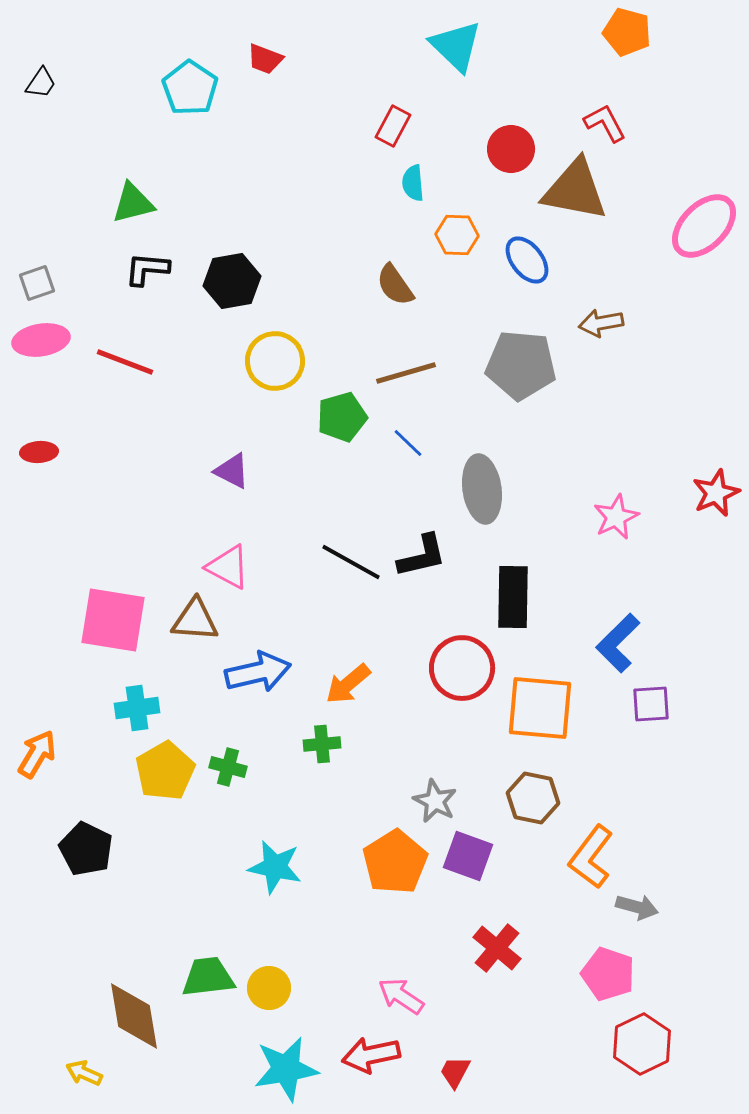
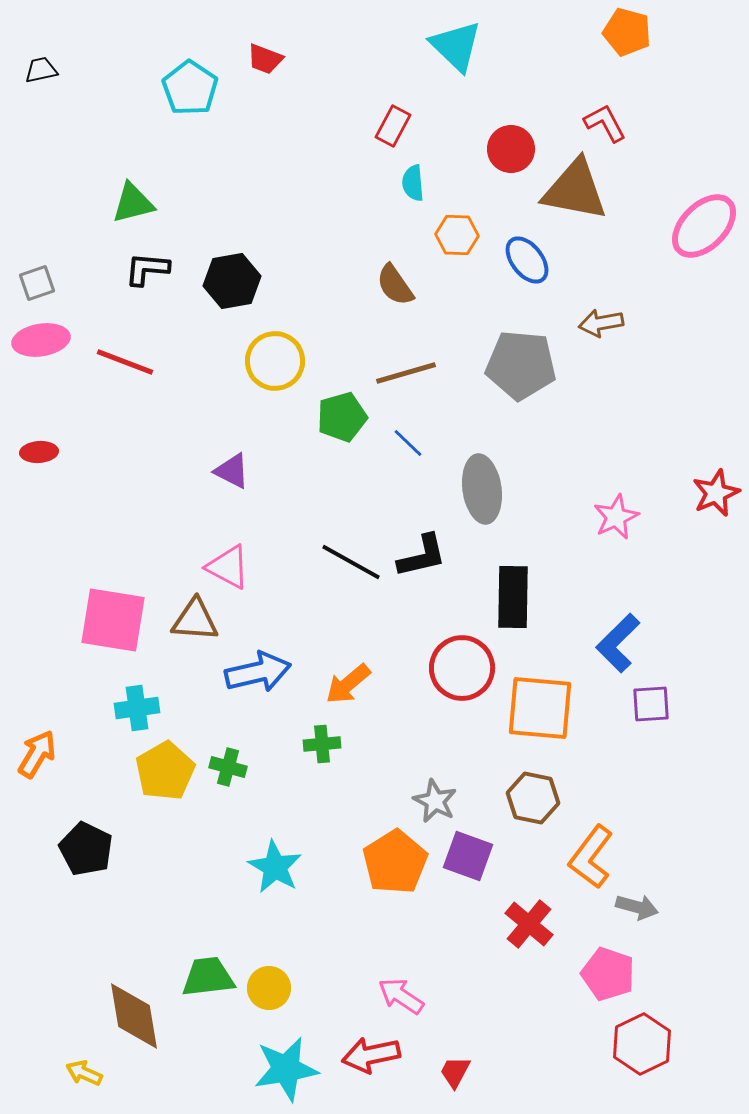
black trapezoid at (41, 83): moved 13 px up; rotated 136 degrees counterclockwise
cyan star at (275, 867): rotated 18 degrees clockwise
red cross at (497, 948): moved 32 px right, 24 px up
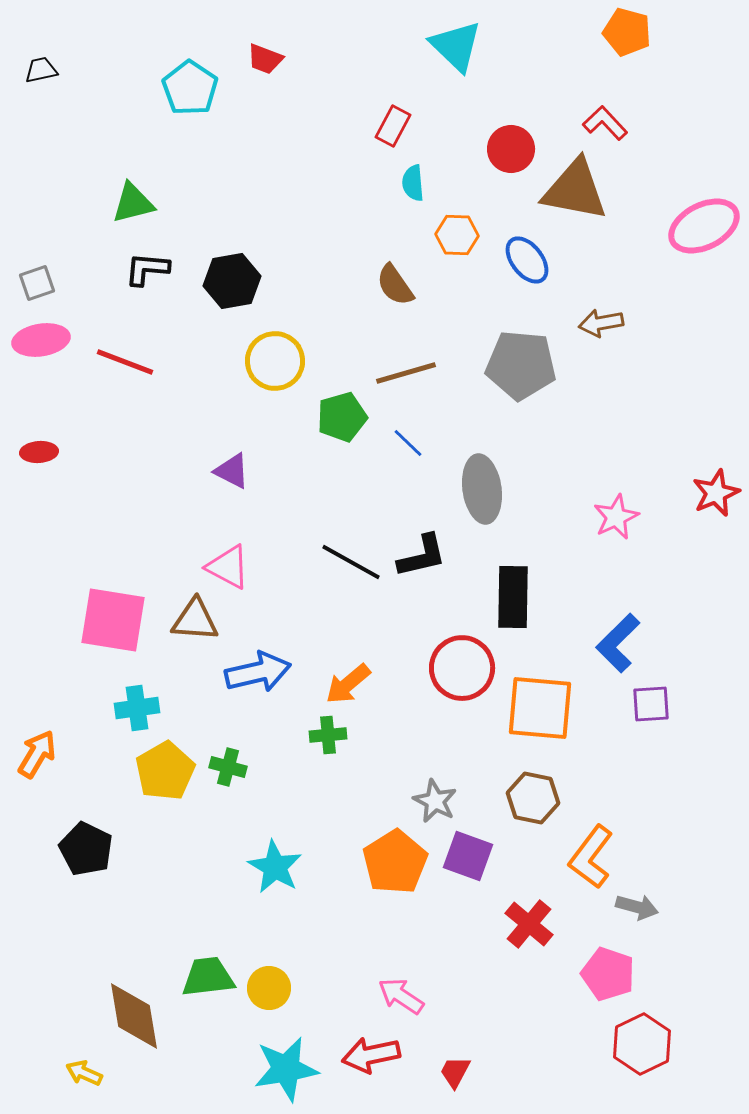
red L-shape at (605, 123): rotated 15 degrees counterclockwise
pink ellipse at (704, 226): rotated 18 degrees clockwise
green cross at (322, 744): moved 6 px right, 9 px up
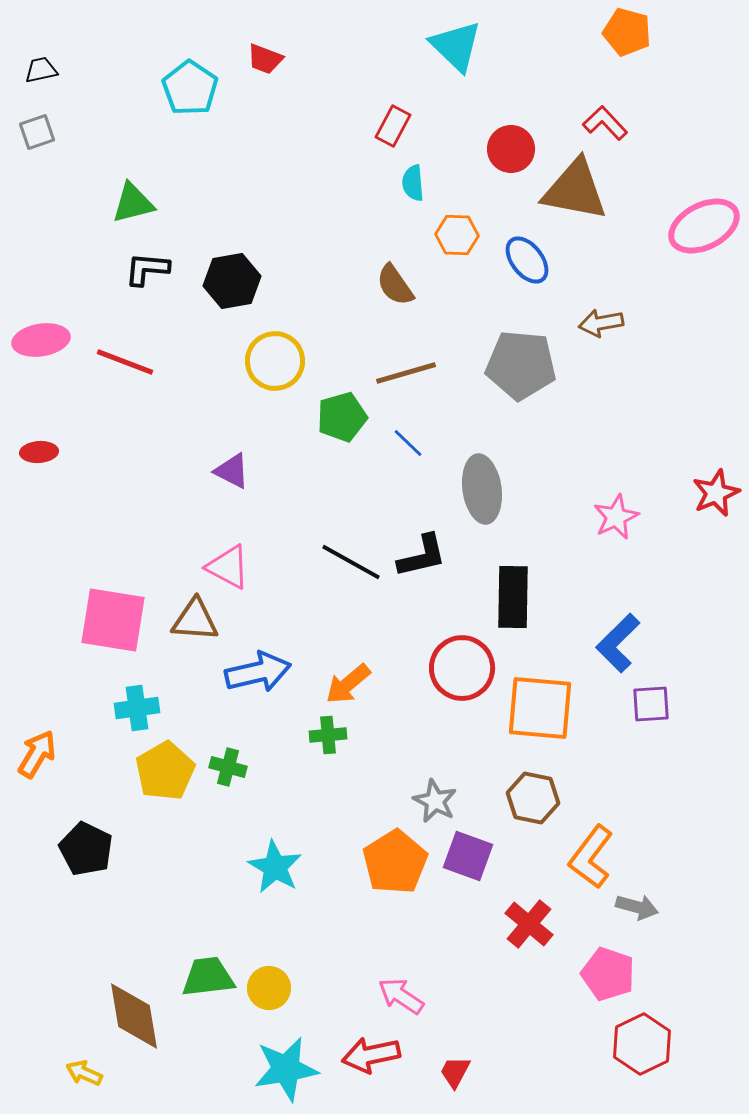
gray square at (37, 283): moved 151 px up
